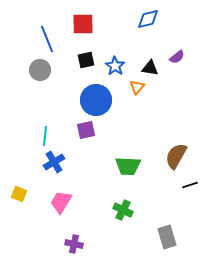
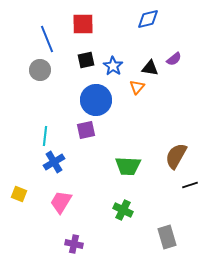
purple semicircle: moved 3 px left, 2 px down
blue star: moved 2 px left
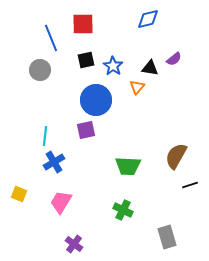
blue line: moved 4 px right, 1 px up
purple cross: rotated 24 degrees clockwise
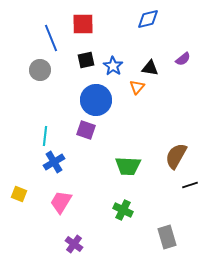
purple semicircle: moved 9 px right
purple square: rotated 30 degrees clockwise
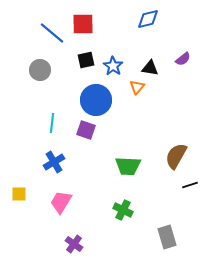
blue line: moved 1 px right, 5 px up; rotated 28 degrees counterclockwise
cyan line: moved 7 px right, 13 px up
yellow square: rotated 21 degrees counterclockwise
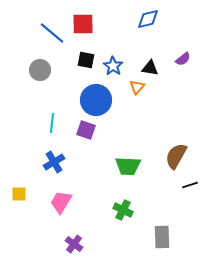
black square: rotated 24 degrees clockwise
gray rectangle: moved 5 px left; rotated 15 degrees clockwise
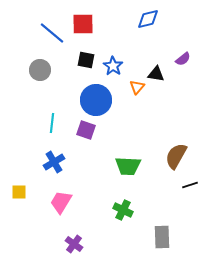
black triangle: moved 6 px right, 6 px down
yellow square: moved 2 px up
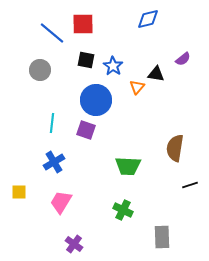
brown semicircle: moved 1 px left, 8 px up; rotated 20 degrees counterclockwise
